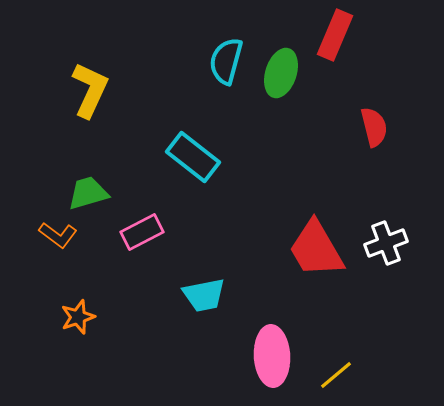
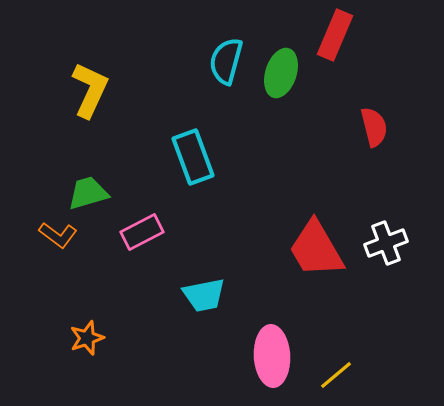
cyan rectangle: rotated 32 degrees clockwise
orange star: moved 9 px right, 21 px down
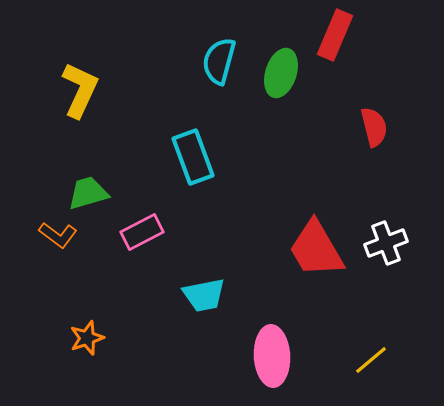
cyan semicircle: moved 7 px left
yellow L-shape: moved 10 px left
yellow line: moved 35 px right, 15 px up
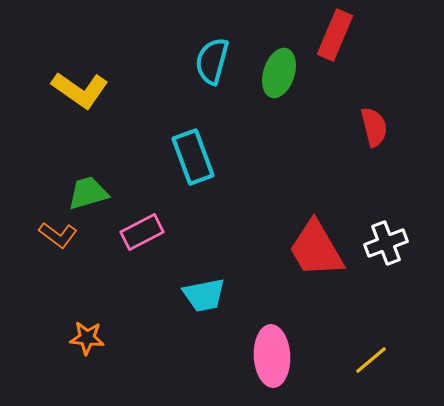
cyan semicircle: moved 7 px left
green ellipse: moved 2 px left
yellow L-shape: rotated 100 degrees clockwise
orange star: rotated 24 degrees clockwise
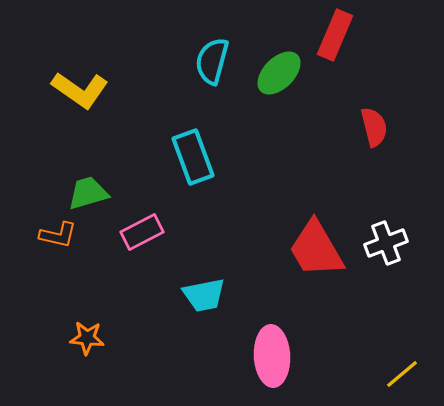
green ellipse: rotated 27 degrees clockwise
orange L-shape: rotated 24 degrees counterclockwise
yellow line: moved 31 px right, 14 px down
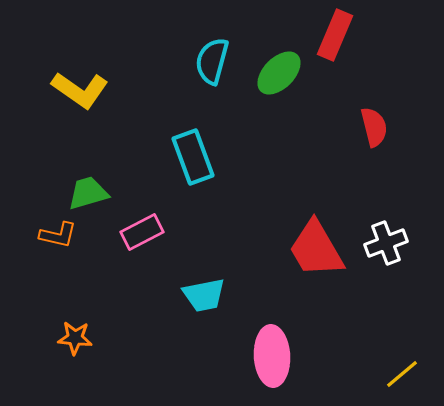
orange star: moved 12 px left
